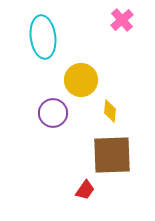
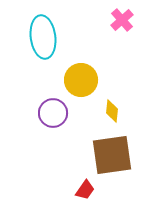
yellow diamond: moved 2 px right
brown square: rotated 6 degrees counterclockwise
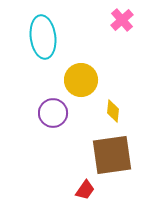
yellow diamond: moved 1 px right
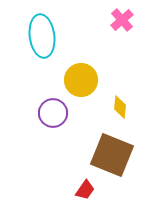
cyan ellipse: moved 1 px left, 1 px up
yellow diamond: moved 7 px right, 4 px up
brown square: rotated 30 degrees clockwise
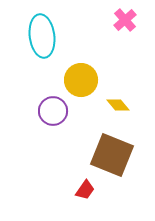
pink cross: moved 3 px right
yellow diamond: moved 2 px left, 2 px up; rotated 45 degrees counterclockwise
purple circle: moved 2 px up
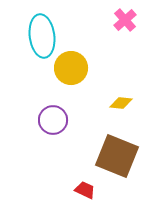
yellow circle: moved 10 px left, 12 px up
yellow diamond: moved 3 px right, 2 px up; rotated 45 degrees counterclockwise
purple circle: moved 9 px down
brown square: moved 5 px right, 1 px down
red trapezoid: rotated 100 degrees counterclockwise
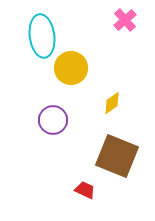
yellow diamond: moved 9 px left; rotated 40 degrees counterclockwise
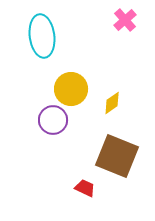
yellow circle: moved 21 px down
red trapezoid: moved 2 px up
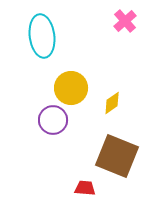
pink cross: moved 1 px down
yellow circle: moved 1 px up
red trapezoid: rotated 20 degrees counterclockwise
